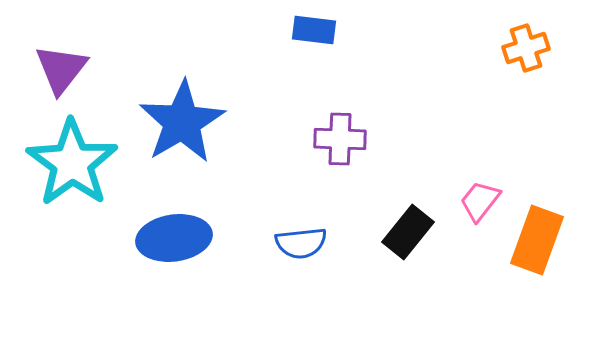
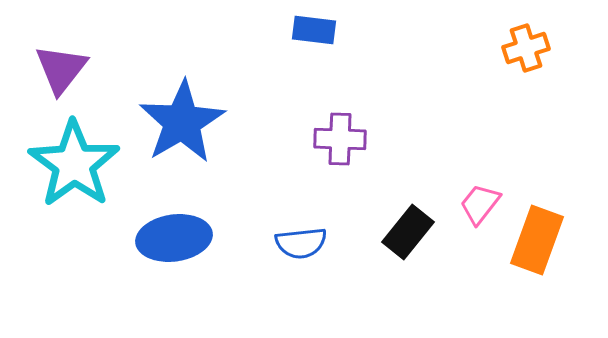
cyan star: moved 2 px right, 1 px down
pink trapezoid: moved 3 px down
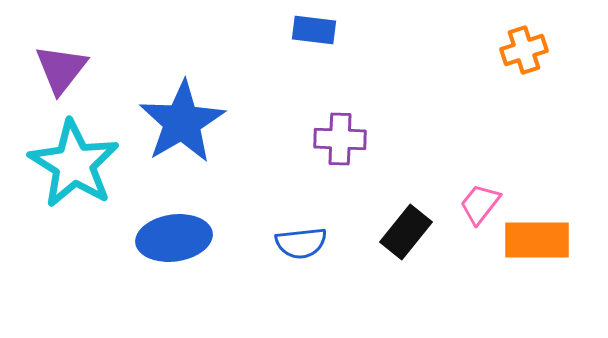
orange cross: moved 2 px left, 2 px down
cyan star: rotated 4 degrees counterclockwise
black rectangle: moved 2 px left
orange rectangle: rotated 70 degrees clockwise
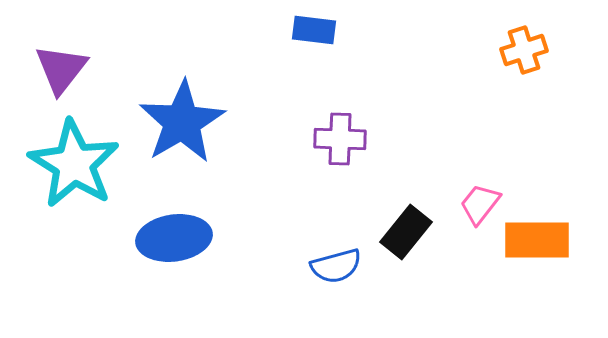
blue semicircle: moved 35 px right, 23 px down; rotated 9 degrees counterclockwise
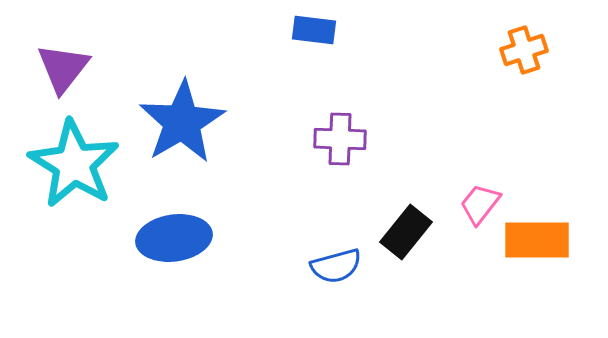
purple triangle: moved 2 px right, 1 px up
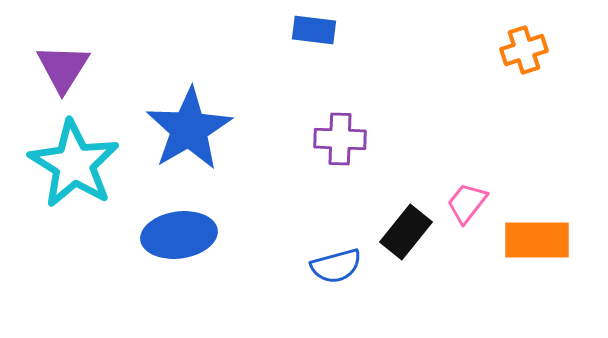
purple triangle: rotated 6 degrees counterclockwise
blue star: moved 7 px right, 7 px down
pink trapezoid: moved 13 px left, 1 px up
blue ellipse: moved 5 px right, 3 px up
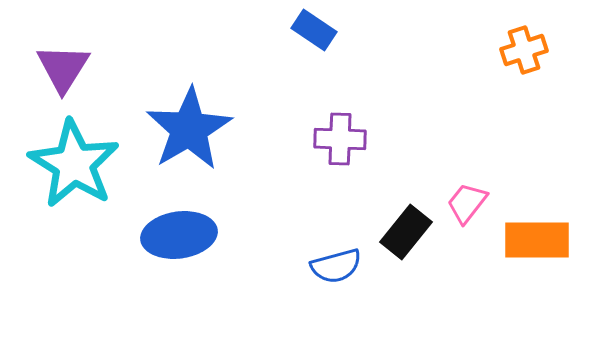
blue rectangle: rotated 27 degrees clockwise
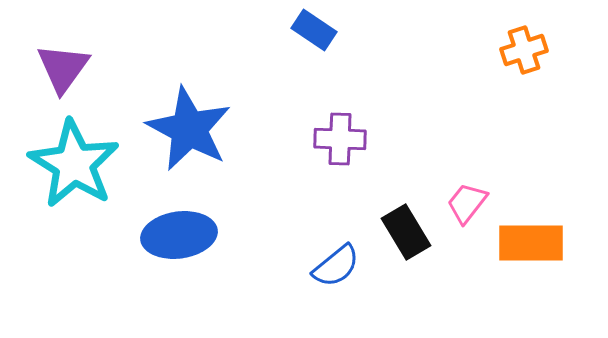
purple triangle: rotated 4 degrees clockwise
blue star: rotated 14 degrees counterclockwise
black rectangle: rotated 70 degrees counterclockwise
orange rectangle: moved 6 px left, 3 px down
blue semicircle: rotated 24 degrees counterclockwise
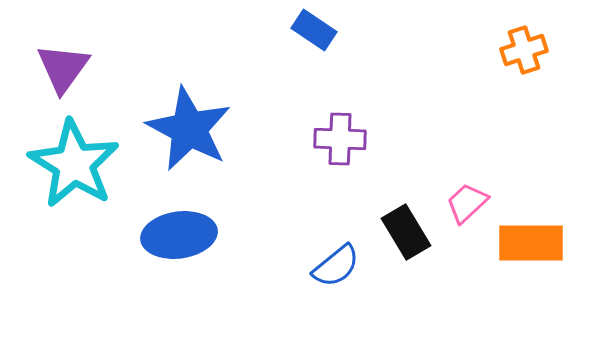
pink trapezoid: rotated 9 degrees clockwise
